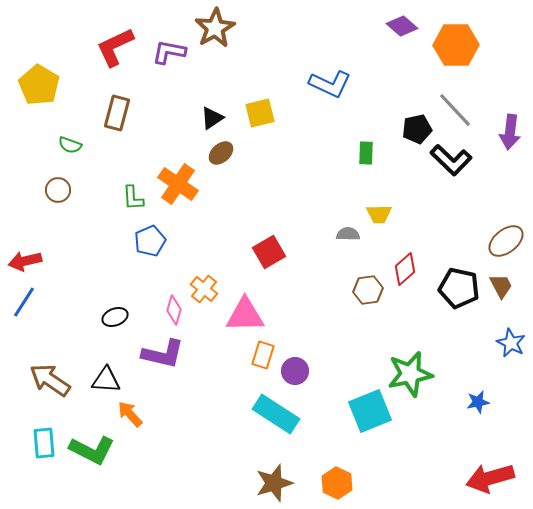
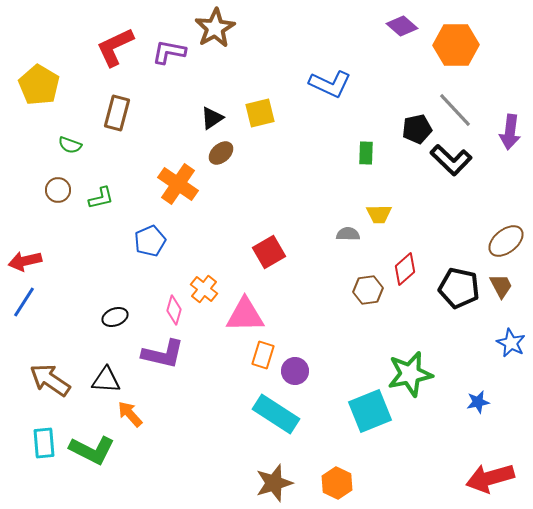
green L-shape at (133, 198): moved 32 px left; rotated 100 degrees counterclockwise
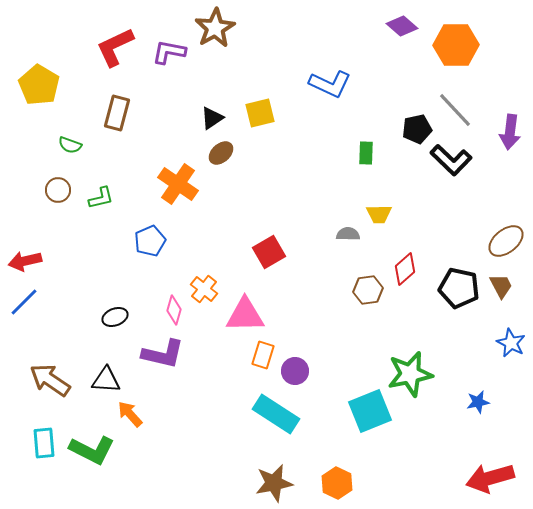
blue line at (24, 302): rotated 12 degrees clockwise
brown star at (274, 483): rotated 6 degrees clockwise
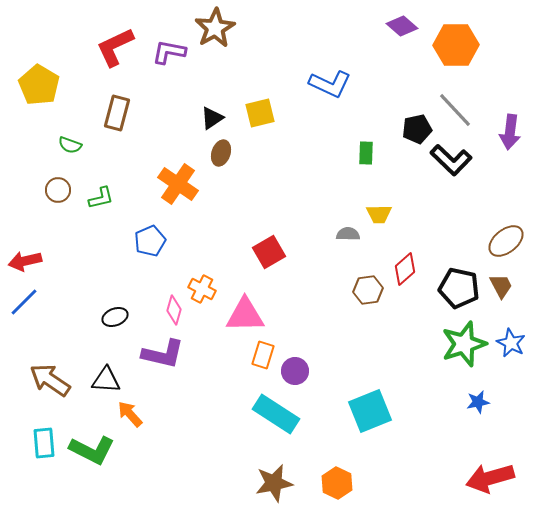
brown ellipse at (221, 153): rotated 30 degrees counterclockwise
orange cross at (204, 289): moved 2 px left; rotated 12 degrees counterclockwise
green star at (410, 374): moved 54 px right, 30 px up; rotated 6 degrees counterclockwise
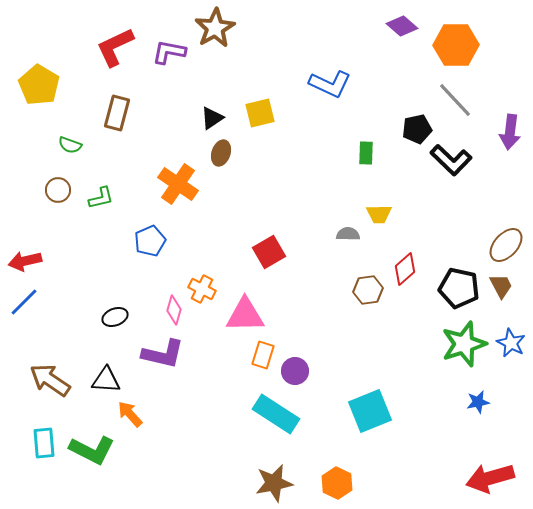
gray line at (455, 110): moved 10 px up
brown ellipse at (506, 241): moved 4 px down; rotated 9 degrees counterclockwise
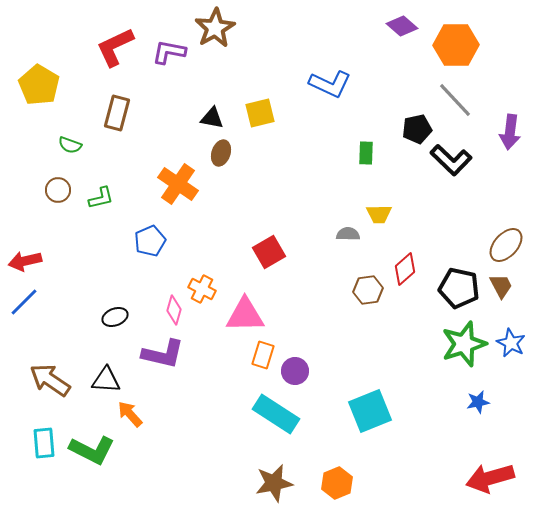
black triangle at (212, 118): rotated 45 degrees clockwise
orange hexagon at (337, 483): rotated 12 degrees clockwise
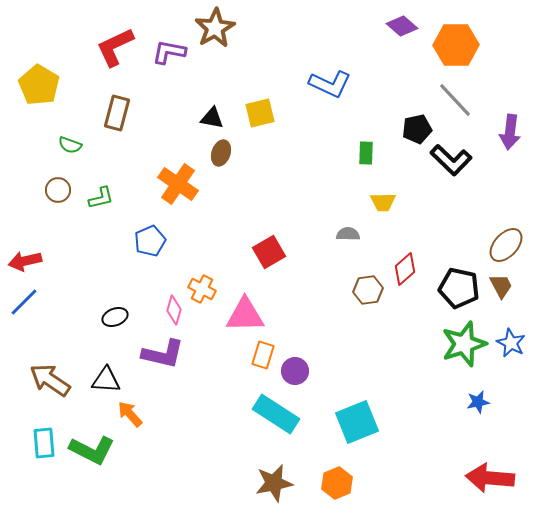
yellow trapezoid at (379, 214): moved 4 px right, 12 px up
cyan square at (370, 411): moved 13 px left, 11 px down
red arrow at (490, 478): rotated 21 degrees clockwise
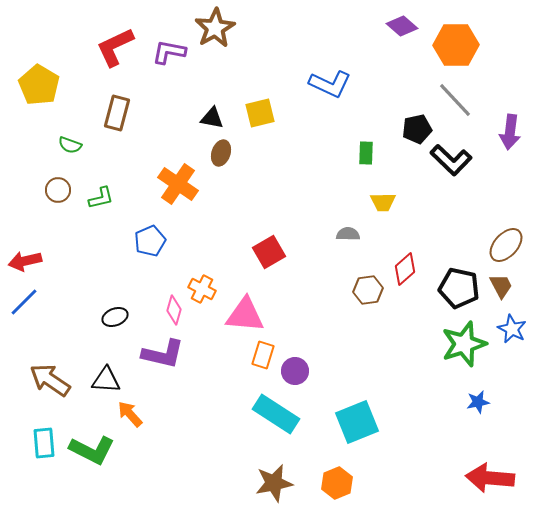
pink triangle at (245, 315): rotated 6 degrees clockwise
blue star at (511, 343): moved 1 px right, 14 px up
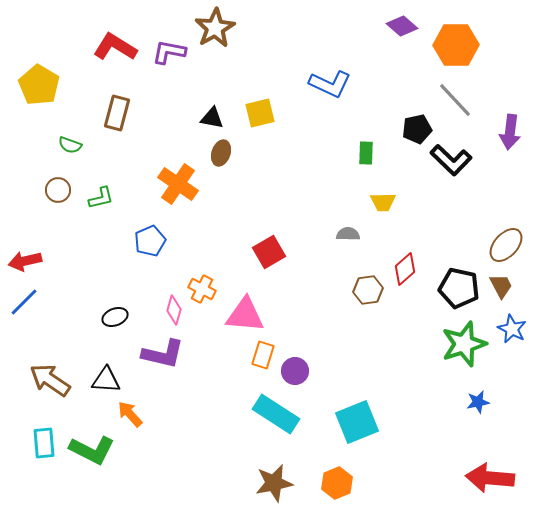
red L-shape at (115, 47): rotated 57 degrees clockwise
